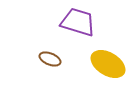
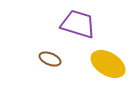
purple trapezoid: moved 2 px down
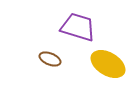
purple trapezoid: moved 3 px down
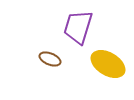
purple trapezoid: rotated 90 degrees counterclockwise
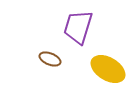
yellow ellipse: moved 5 px down
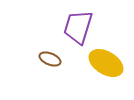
yellow ellipse: moved 2 px left, 6 px up
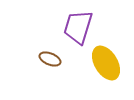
yellow ellipse: rotated 28 degrees clockwise
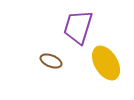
brown ellipse: moved 1 px right, 2 px down
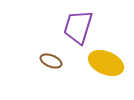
yellow ellipse: rotated 36 degrees counterclockwise
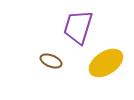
yellow ellipse: rotated 56 degrees counterclockwise
